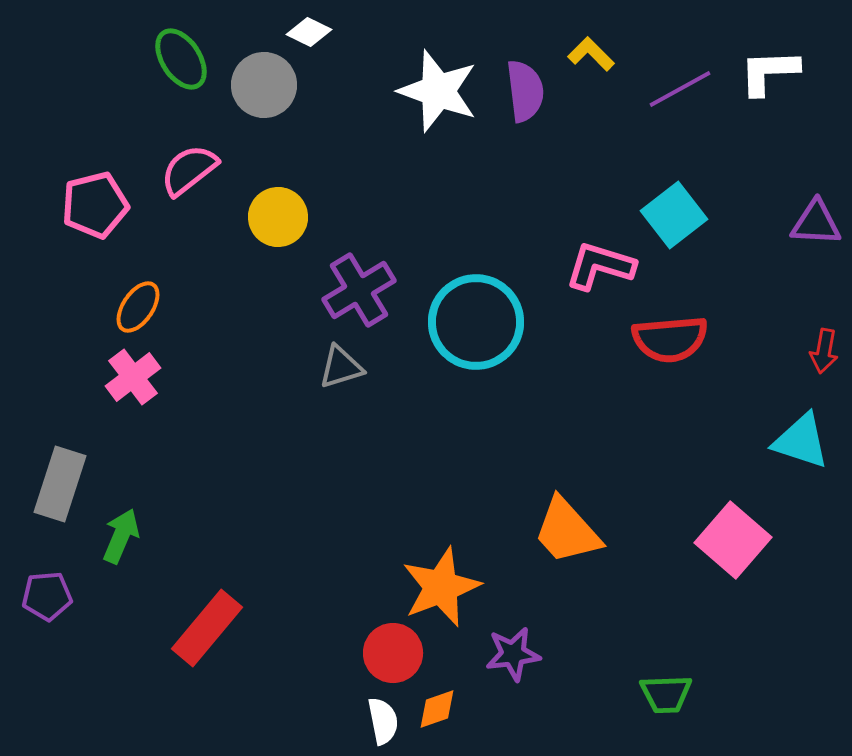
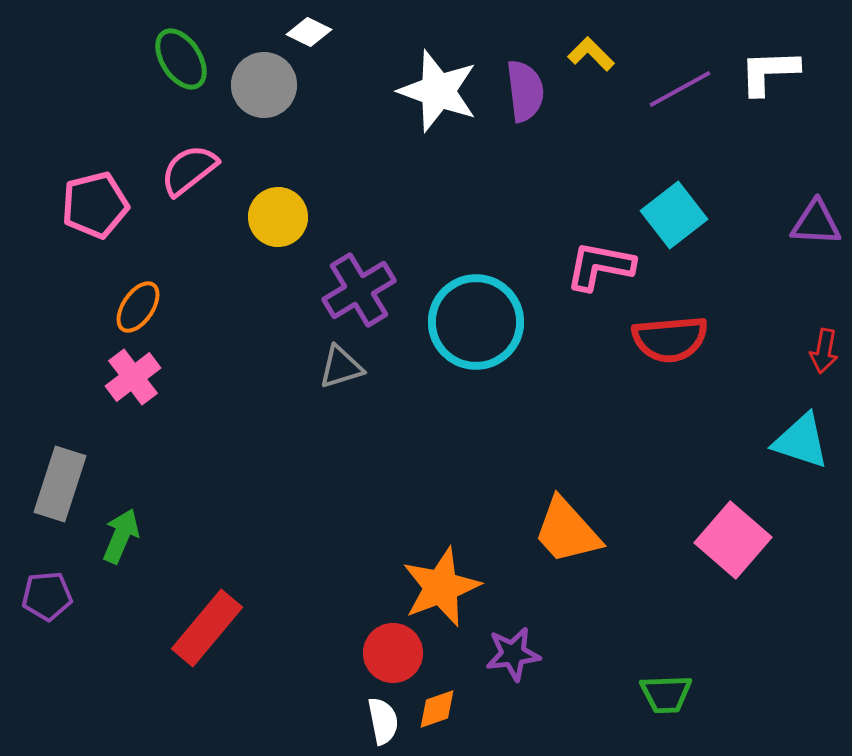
pink L-shape: rotated 6 degrees counterclockwise
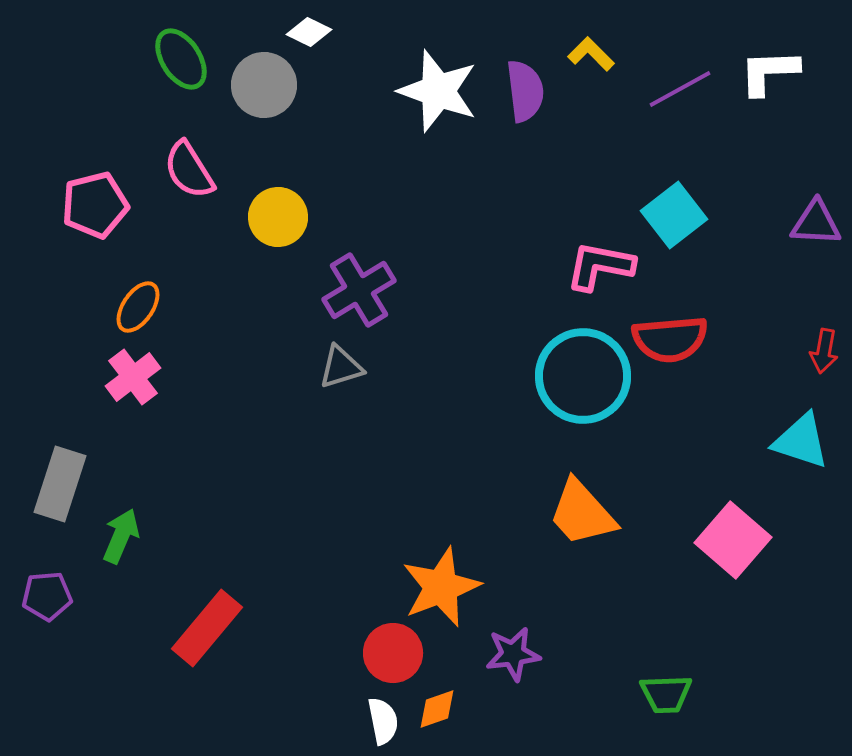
pink semicircle: rotated 84 degrees counterclockwise
cyan circle: moved 107 px right, 54 px down
orange trapezoid: moved 15 px right, 18 px up
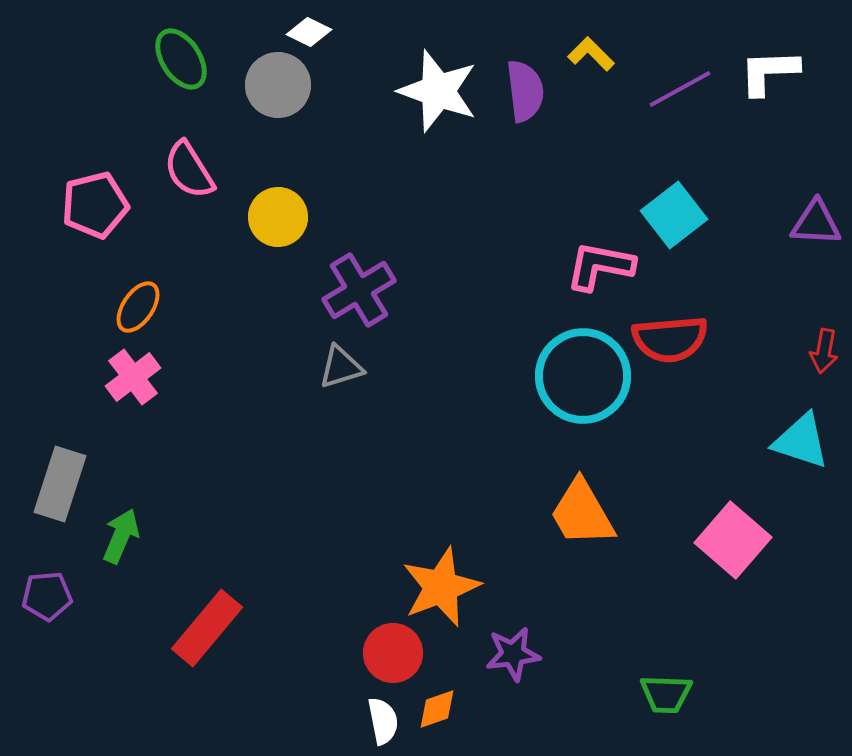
gray circle: moved 14 px right
orange trapezoid: rotated 12 degrees clockwise
green trapezoid: rotated 4 degrees clockwise
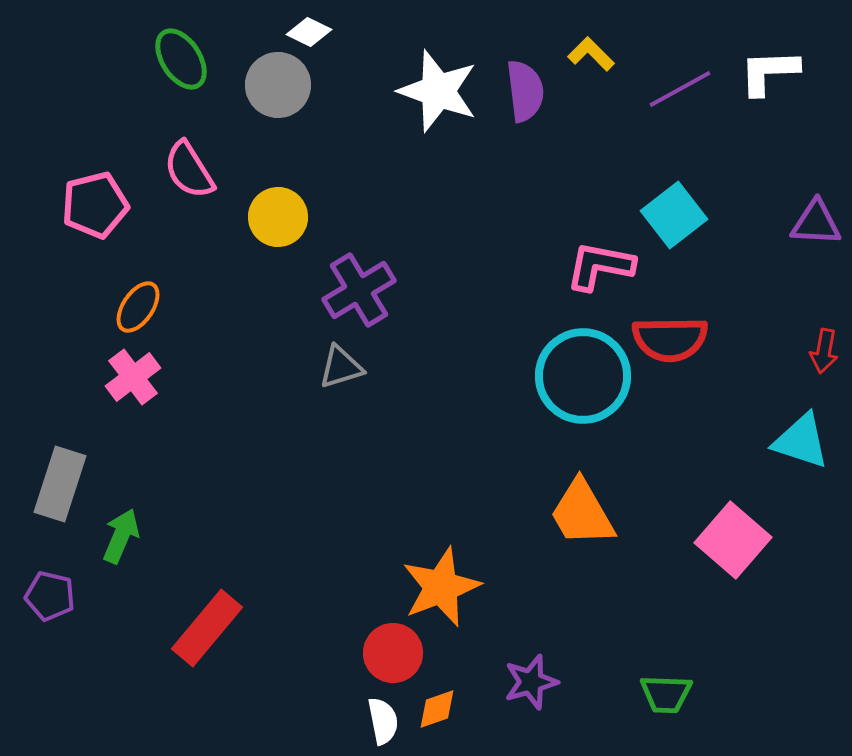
red semicircle: rotated 4 degrees clockwise
purple pentagon: moved 3 px right; rotated 18 degrees clockwise
purple star: moved 18 px right, 28 px down; rotated 8 degrees counterclockwise
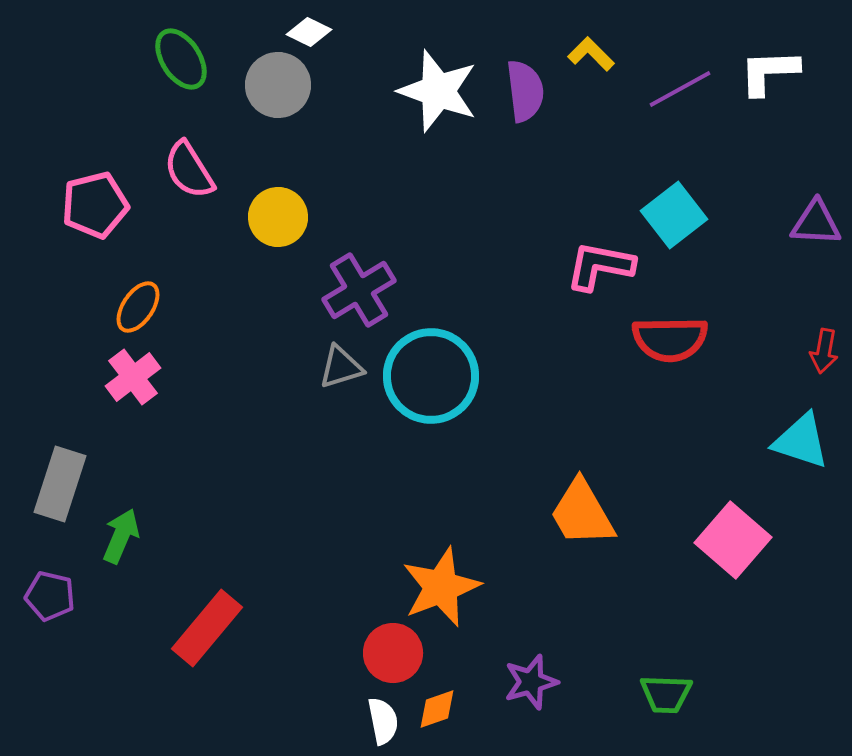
cyan circle: moved 152 px left
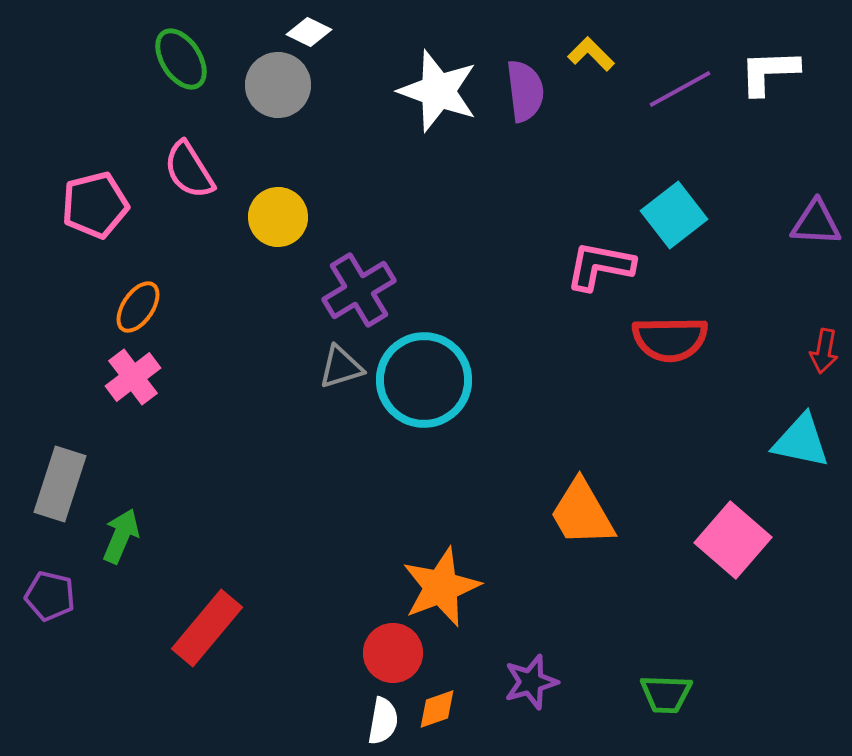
cyan circle: moved 7 px left, 4 px down
cyan triangle: rotated 6 degrees counterclockwise
white semicircle: rotated 21 degrees clockwise
